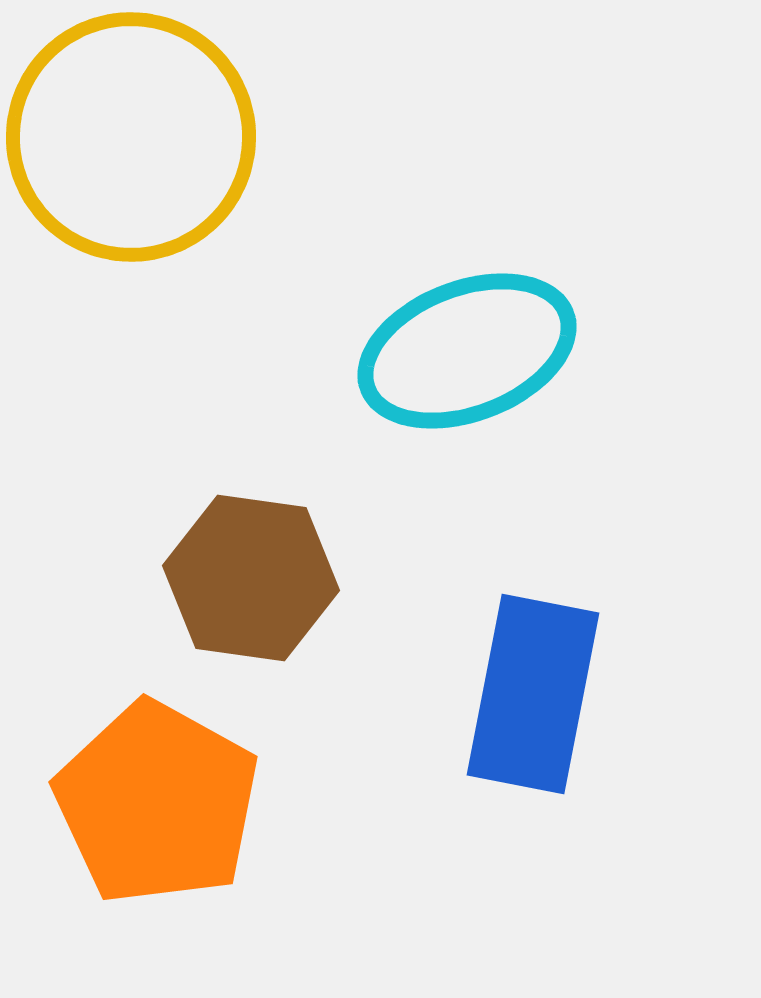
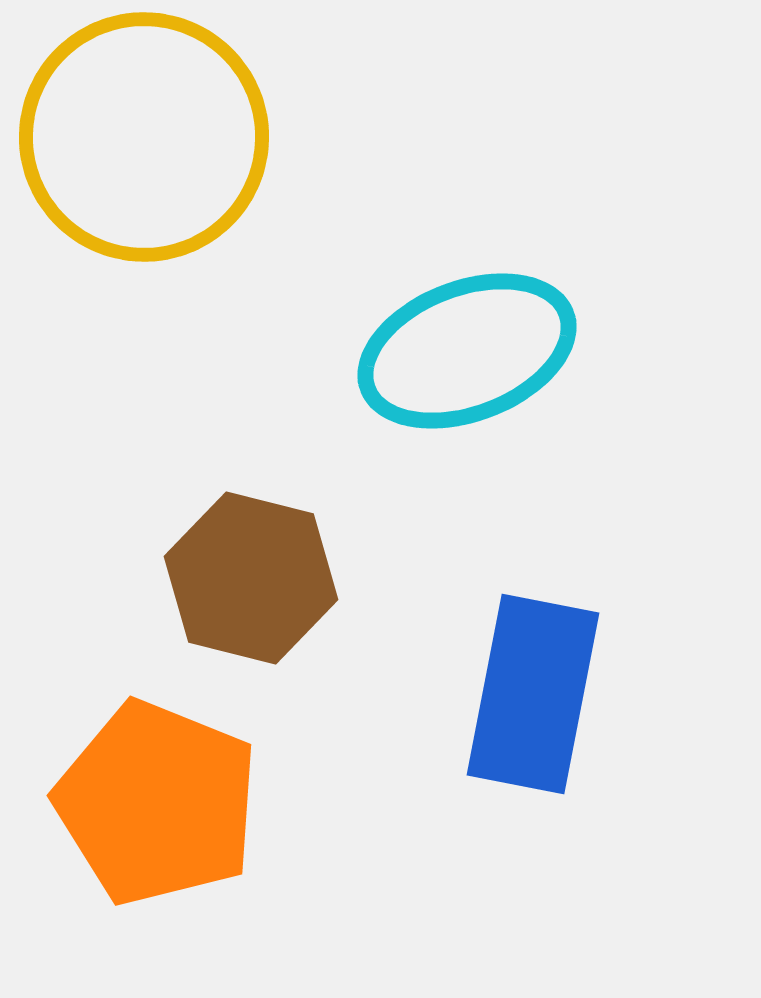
yellow circle: moved 13 px right
brown hexagon: rotated 6 degrees clockwise
orange pentagon: rotated 7 degrees counterclockwise
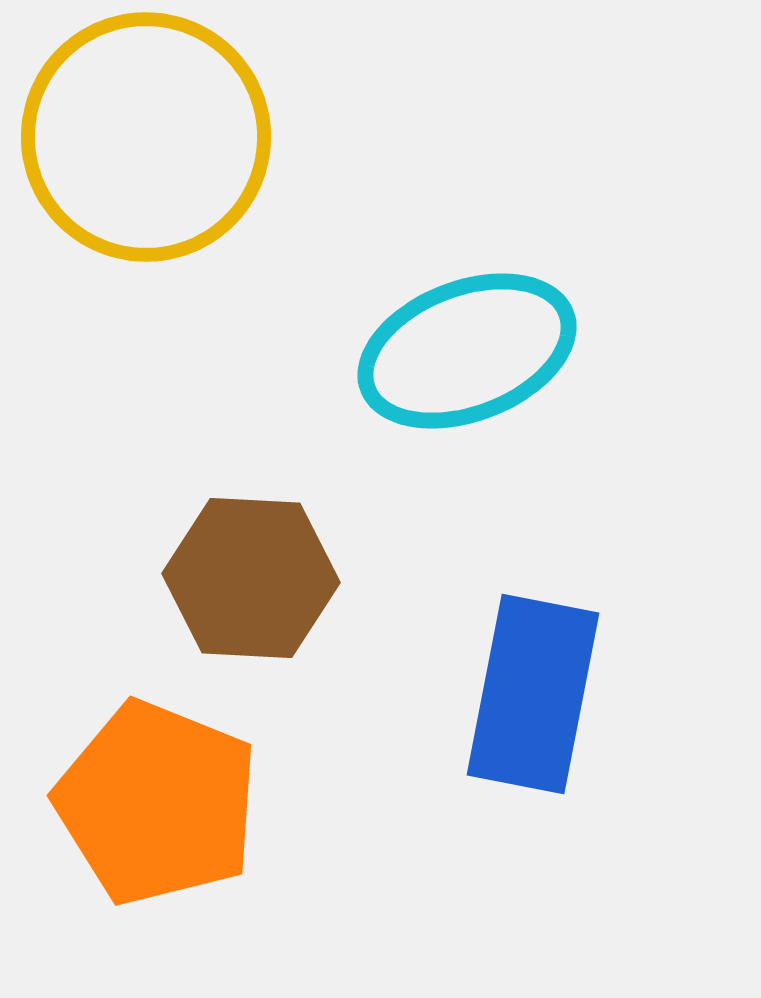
yellow circle: moved 2 px right
brown hexagon: rotated 11 degrees counterclockwise
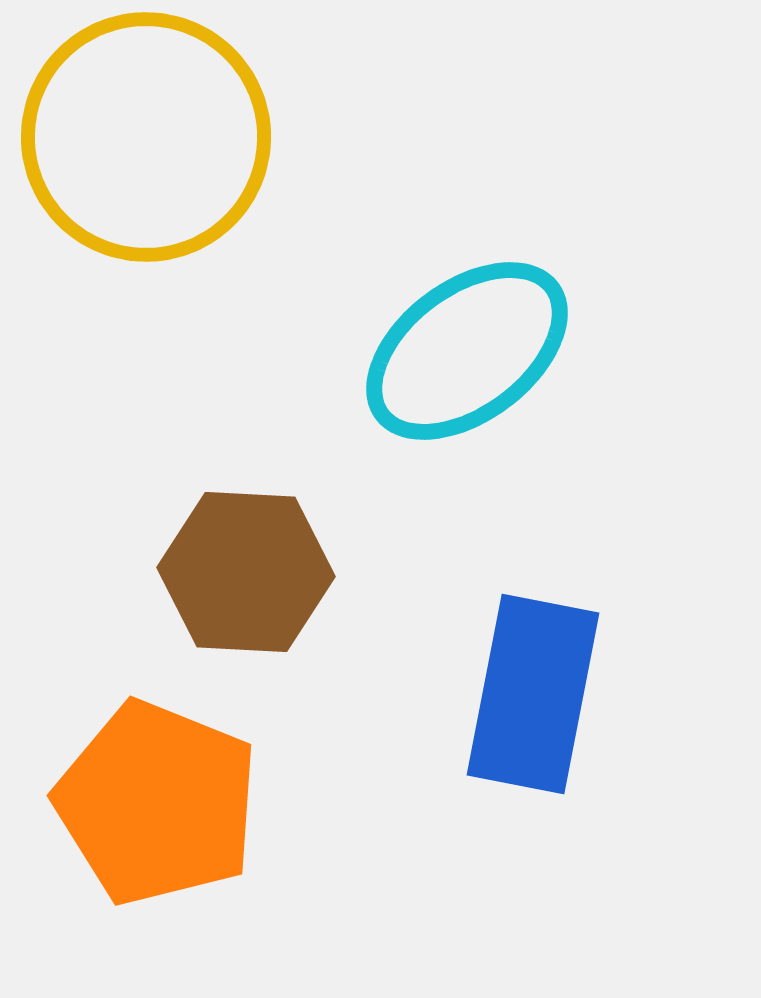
cyan ellipse: rotated 16 degrees counterclockwise
brown hexagon: moved 5 px left, 6 px up
